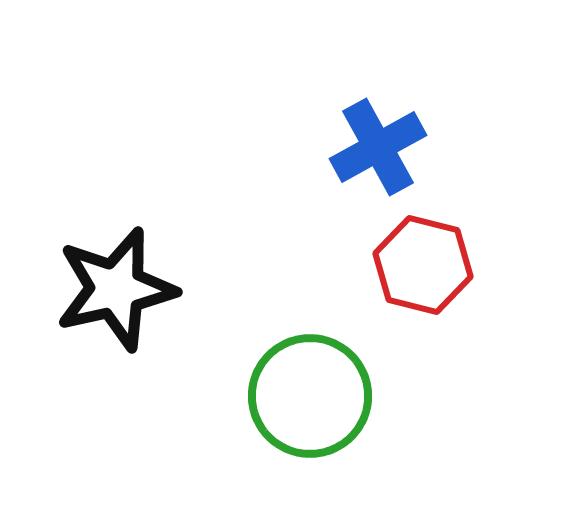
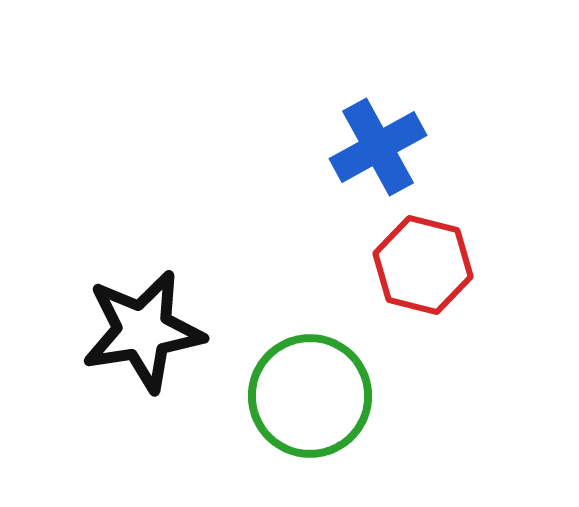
black star: moved 27 px right, 42 px down; rotated 4 degrees clockwise
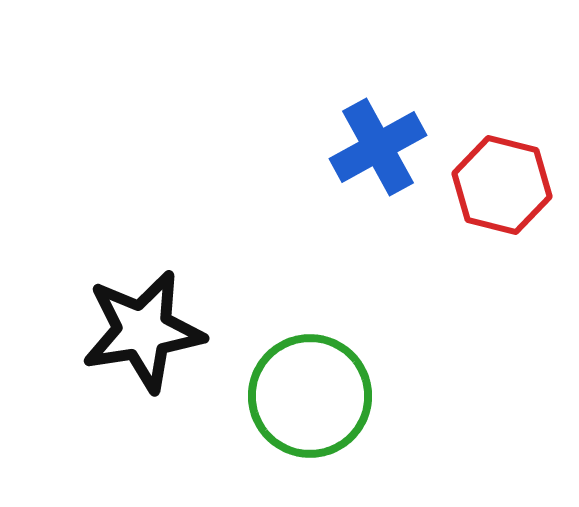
red hexagon: moved 79 px right, 80 px up
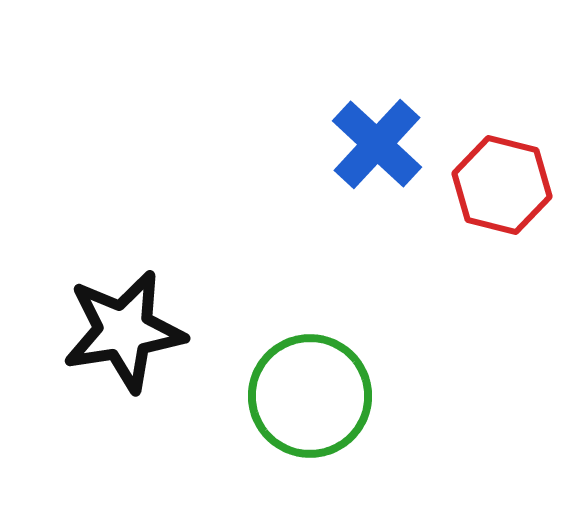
blue cross: moved 1 px left, 3 px up; rotated 18 degrees counterclockwise
black star: moved 19 px left
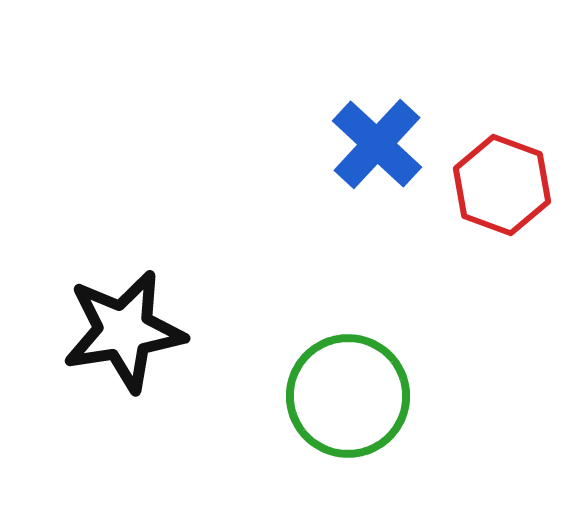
red hexagon: rotated 6 degrees clockwise
green circle: moved 38 px right
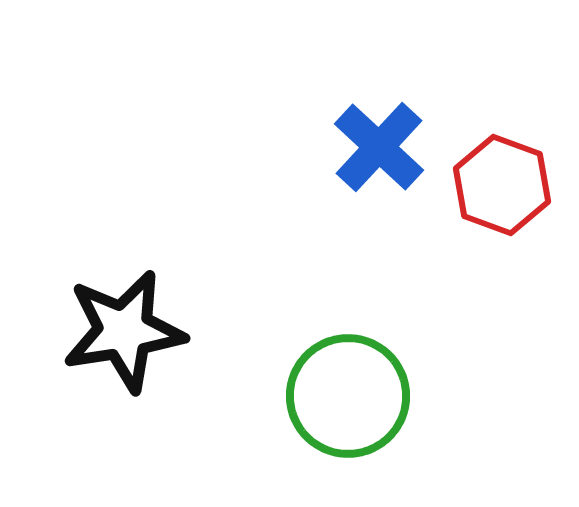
blue cross: moved 2 px right, 3 px down
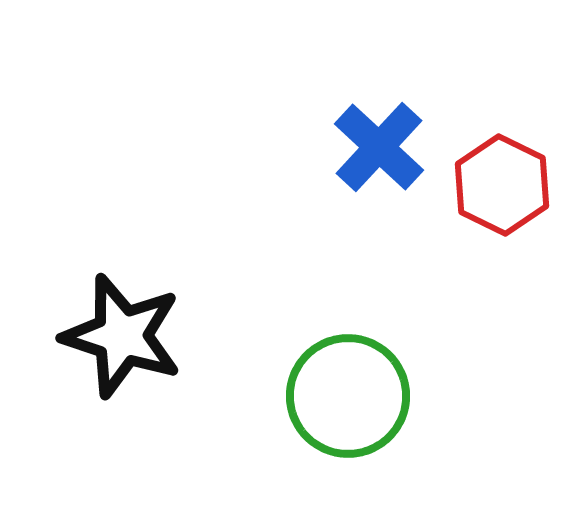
red hexagon: rotated 6 degrees clockwise
black star: moved 2 px left, 5 px down; rotated 27 degrees clockwise
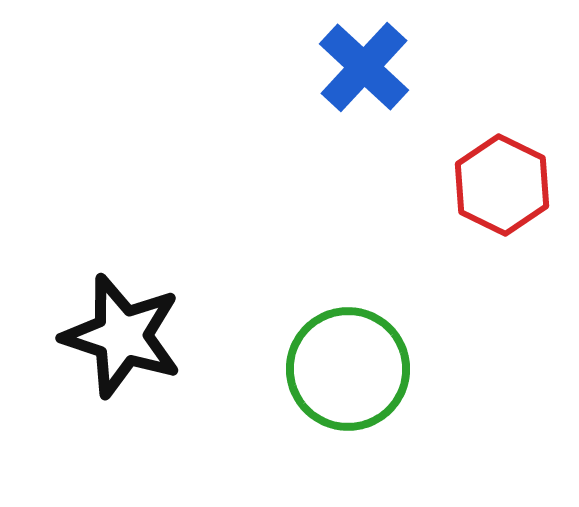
blue cross: moved 15 px left, 80 px up
green circle: moved 27 px up
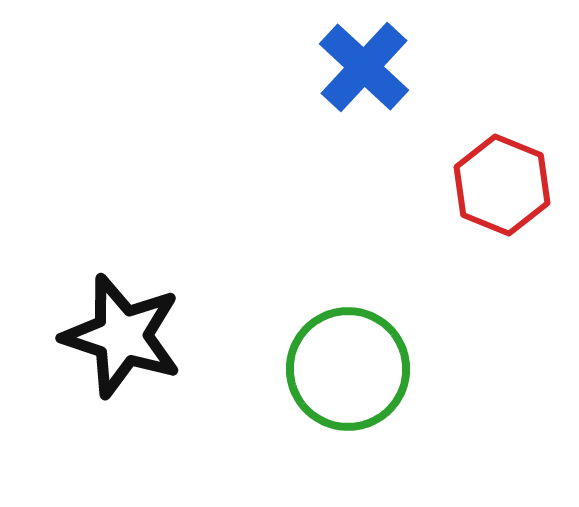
red hexagon: rotated 4 degrees counterclockwise
